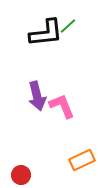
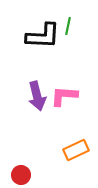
green line: rotated 36 degrees counterclockwise
black L-shape: moved 3 px left, 3 px down; rotated 9 degrees clockwise
pink L-shape: moved 2 px right, 10 px up; rotated 64 degrees counterclockwise
orange rectangle: moved 6 px left, 10 px up
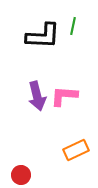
green line: moved 5 px right
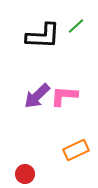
green line: moved 3 px right; rotated 36 degrees clockwise
purple arrow: rotated 60 degrees clockwise
red circle: moved 4 px right, 1 px up
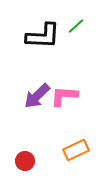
red circle: moved 13 px up
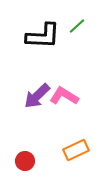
green line: moved 1 px right
pink L-shape: rotated 28 degrees clockwise
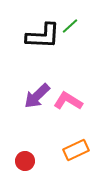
green line: moved 7 px left
pink L-shape: moved 4 px right, 5 px down
